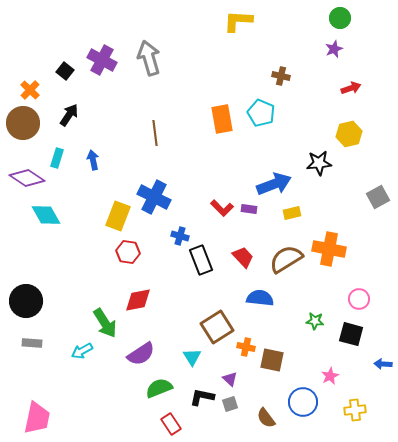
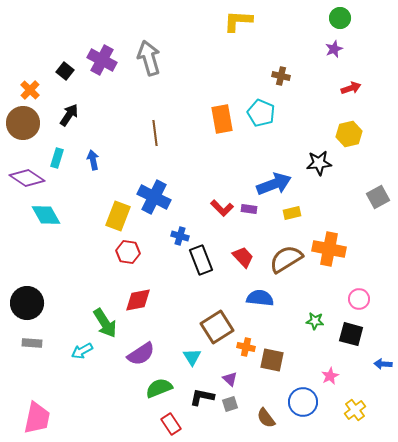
black circle at (26, 301): moved 1 px right, 2 px down
yellow cross at (355, 410): rotated 30 degrees counterclockwise
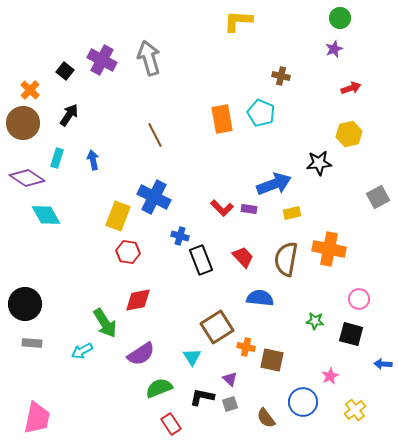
brown line at (155, 133): moved 2 px down; rotated 20 degrees counterclockwise
brown semicircle at (286, 259): rotated 48 degrees counterclockwise
black circle at (27, 303): moved 2 px left, 1 px down
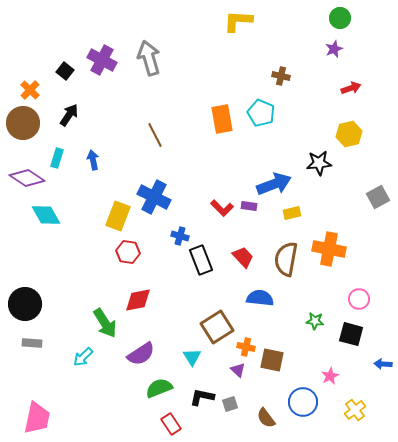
purple rectangle at (249, 209): moved 3 px up
cyan arrow at (82, 351): moved 1 px right, 6 px down; rotated 15 degrees counterclockwise
purple triangle at (230, 379): moved 8 px right, 9 px up
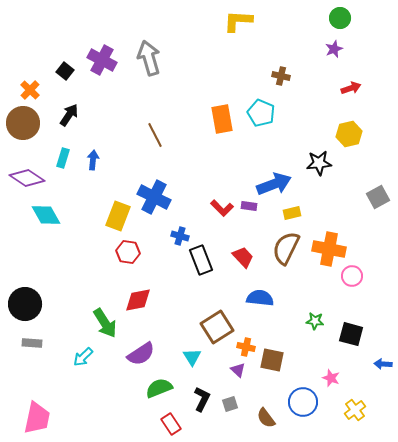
cyan rectangle at (57, 158): moved 6 px right
blue arrow at (93, 160): rotated 18 degrees clockwise
brown semicircle at (286, 259): moved 11 px up; rotated 16 degrees clockwise
pink circle at (359, 299): moved 7 px left, 23 px up
pink star at (330, 376): moved 1 px right, 2 px down; rotated 24 degrees counterclockwise
black L-shape at (202, 397): moved 2 px down; rotated 105 degrees clockwise
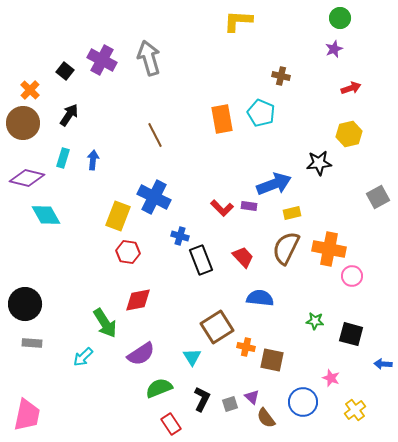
purple diamond at (27, 178): rotated 20 degrees counterclockwise
purple triangle at (238, 370): moved 14 px right, 27 px down
pink trapezoid at (37, 418): moved 10 px left, 3 px up
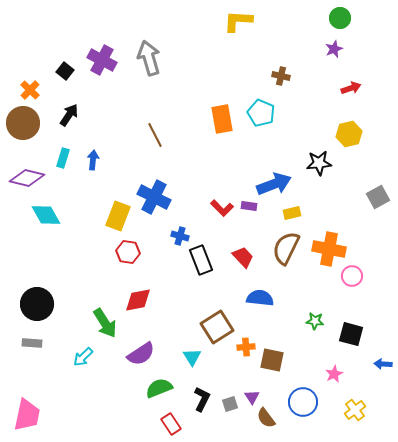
black circle at (25, 304): moved 12 px right
orange cross at (246, 347): rotated 18 degrees counterclockwise
pink star at (331, 378): moved 3 px right, 4 px up; rotated 24 degrees clockwise
purple triangle at (252, 397): rotated 14 degrees clockwise
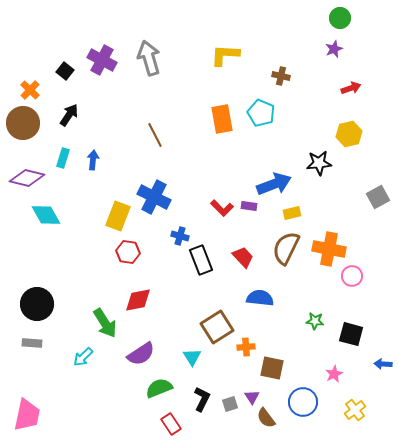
yellow L-shape at (238, 21): moved 13 px left, 34 px down
brown square at (272, 360): moved 8 px down
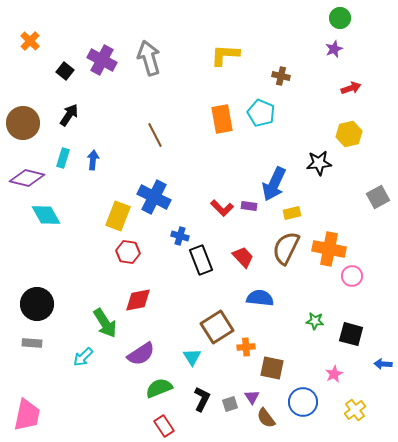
orange cross at (30, 90): moved 49 px up
blue arrow at (274, 184): rotated 136 degrees clockwise
red rectangle at (171, 424): moved 7 px left, 2 px down
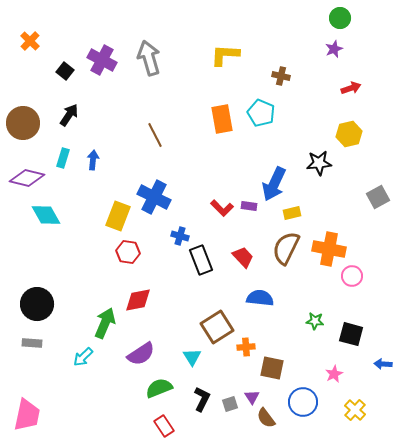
green arrow at (105, 323): rotated 124 degrees counterclockwise
yellow cross at (355, 410): rotated 10 degrees counterclockwise
